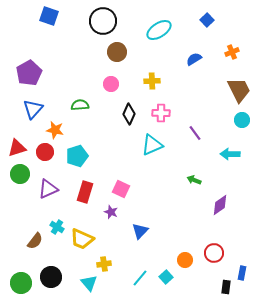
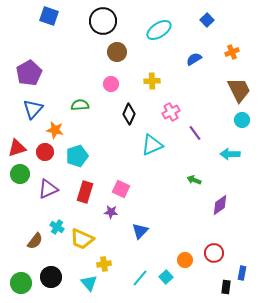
pink cross at (161, 113): moved 10 px right, 1 px up; rotated 30 degrees counterclockwise
purple star at (111, 212): rotated 16 degrees counterclockwise
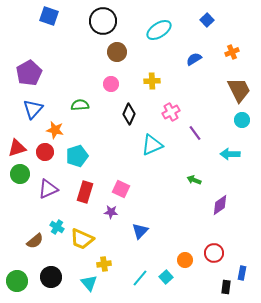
brown semicircle at (35, 241): rotated 12 degrees clockwise
green circle at (21, 283): moved 4 px left, 2 px up
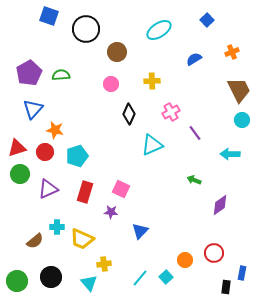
black circle at (103, 21): moved 17 px left, 8 px down
green semicircle at (80, 105): moved 19 px left, 30 px up
cyan cross at (57, 227): rotated 32 degrees counterclockwise
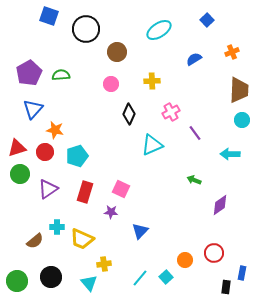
brown trapezoid at (239, 90): rotated 28 degrees clockwise
purple triangle at (48, 189): rotated 10 degrees counterclockwise
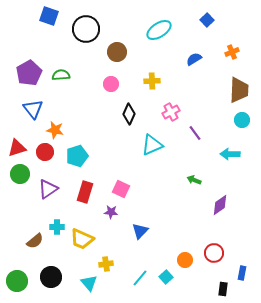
blue triangle at (33, 109): rotated 20 degrees counterclockwise
yellow cross at (104, 264): moved 2 px right
black rectangle at (226, 287): moved 3 px left, 2 px down
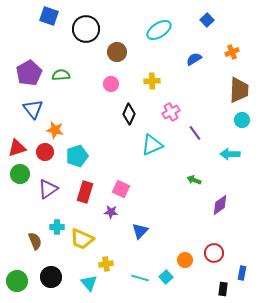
brown semicircle at (35, 241): rotated 72 degrees counterclockwise
cyan line at (140, 278): rotated 66 degrees clockwise
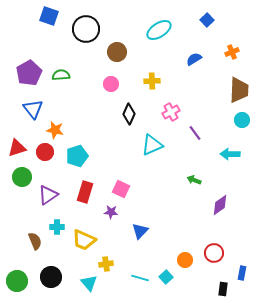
green circle at (20, 174): moved 2 px right, 3 px down
purple triangle at (48, 189): moved 6 px down
yellow trapezoid at (82, 239): moved 2 px right, 1 px down
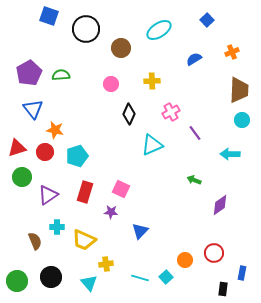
brown circle at (117, 52): moved 4 px right, 4 px up
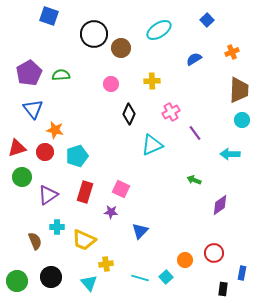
black circle at (86, 29): moved 8 px right, 5 px down
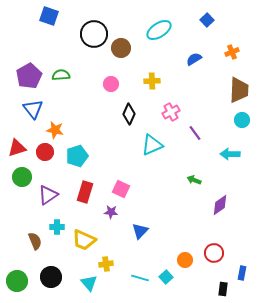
purple pentagon at (29, 73): moved 3 px down
